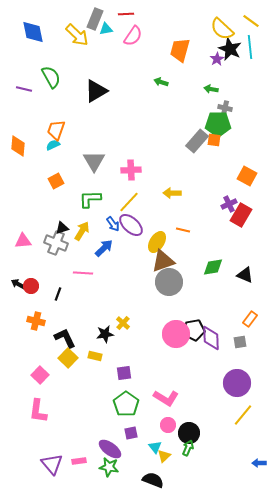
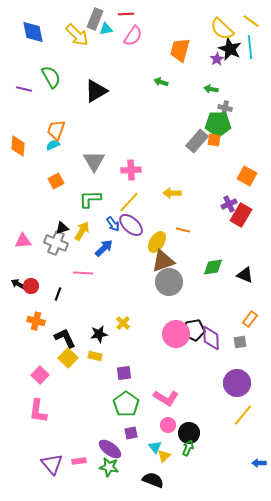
black star at (105, 334): moved 6 px left
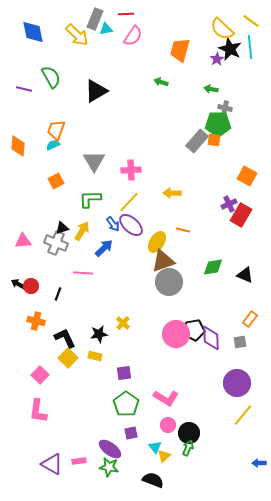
purple triangle at (52, 464): rotated 20 degrees counterclockwise
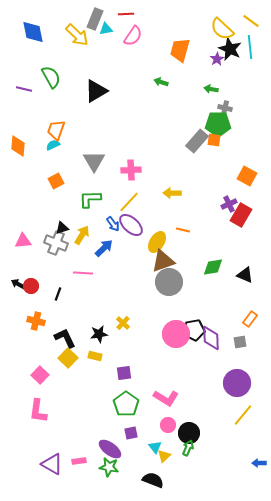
yellow arrow at (82, 231): moved 4 px down
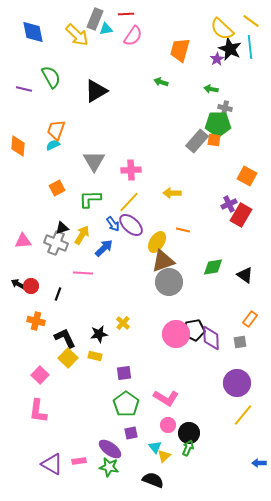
orange square at (56, 181): moved 1 px right, 7 px down
black triangle at (245, 275): rotated 12 degrees clockwise
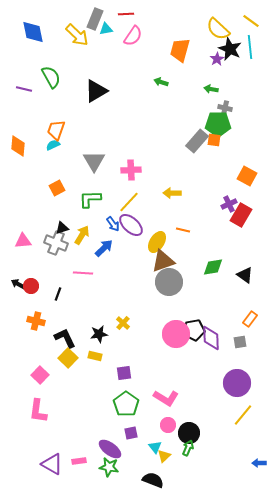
yellow semicircle at (222, 29): moved 4 px left
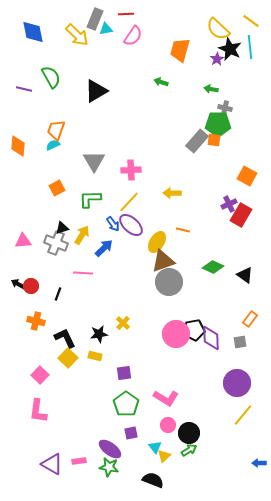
green diamond at (213, 267): rotated 35 degrees clockwise
green arrow at (188, 448): moved 1 px right, 2 px down; rotated 35 degrees clockwise
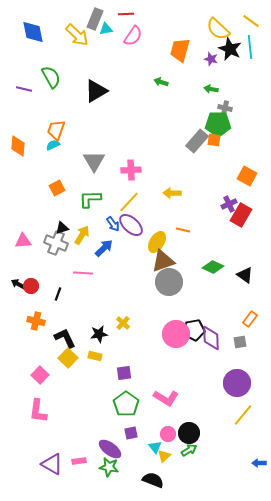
purple star at (217, 59): moved 6 px left; rotated 24 degrees counterclockwise
pink circle at (168, 425): moved 9 px down
